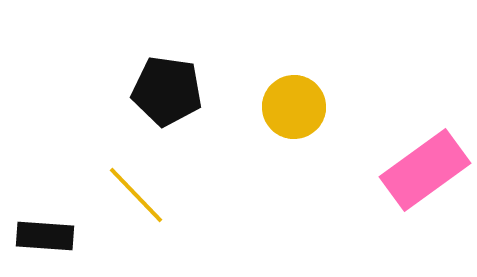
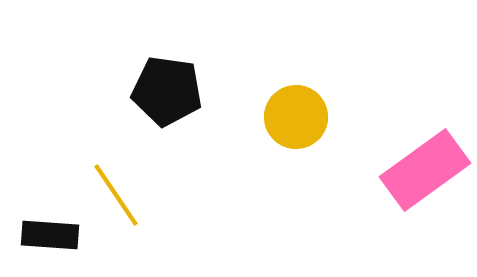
yellow circle: moved 2 px right, 10 px down
yellow line: moved 20 px left; rotated 10 degrees clockwise
black rectangle: moved 5 px right, 1 px up
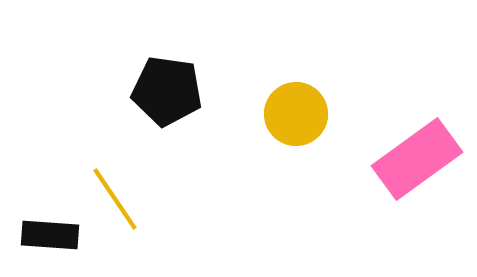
yellow circle: moved 3 px up
pink rectangle: moved 8 px left, 11 px up
yellow line: moved 1 px left, 4 px down
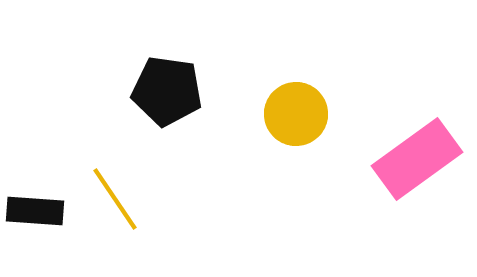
black rectangle: moved 15 px left, 24 px up
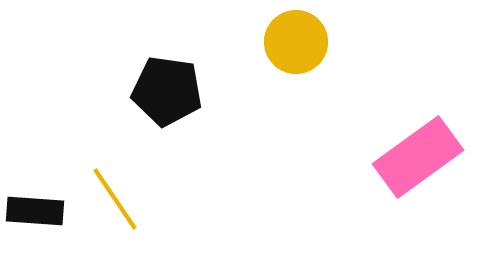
yellow circle: moved 72 px up
pink rectangle: moved 1 px right, 2 px up
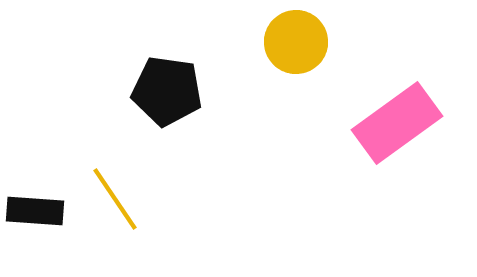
pink rectangle: moved 21 px left, 34 px up
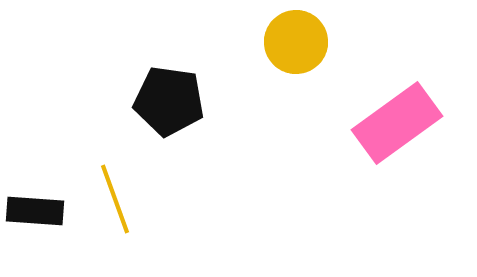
black pentagon: moved 2 px right, 10 px down
yellow line: rotated 14 degrees clockwise
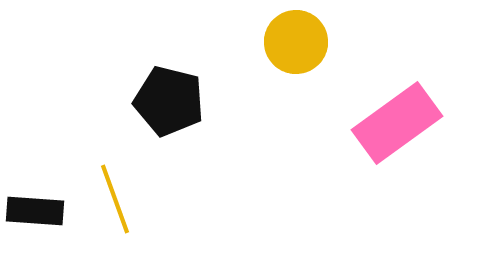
black pentagon: rotated 6 degrees clockwise
